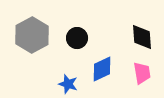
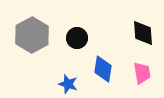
black diamond: moved 1 px right, 4 px up
blue diamond: moved 1 px right; rotated 56 degrees counterclockwise
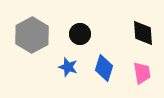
black circle: moved 3 px right, 4 px up
blue diamond: moved 1 px right, 1 px up; rotated 8 degrees clockwise
blue star: moved 17 px up
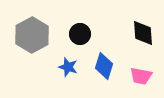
blue diamond: moved 2 px up
pink trapezoid: moved 1 px left, 3 px down; rotated 110 degrees clockwise
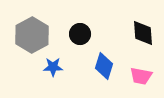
blue star: moved 15 px left; rotated 18 degrees counterclockwise
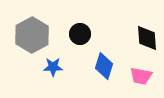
black diamond: moved 4 px right, 5 px down
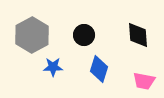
black circle: moved 4 px right, 1 px down
black diamond: moved 9 px left, 3 px up
blue diamond: moved 5 px left, 3 px down
pink trapezoid: moved 3 px right, 5 px down
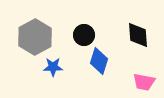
gray hexagon: moved 3 px right, 2 px down
blue diamond: moved 8 px up
pink trapezoid: moved 1 px down
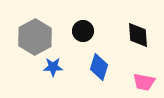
black circle: moved 1 px left, 4 px up
blue diamond: moved 6 px down
